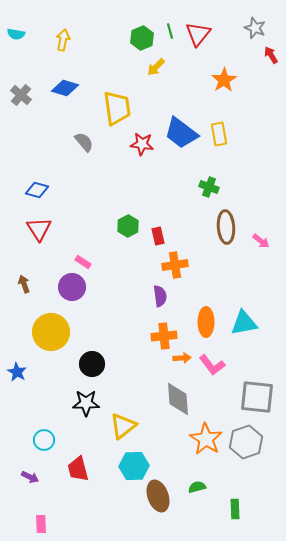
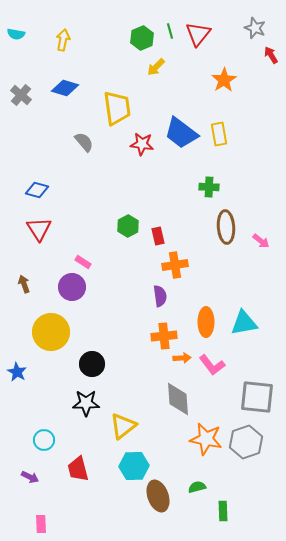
green cross at (209, 187): rotated 18 degrees counterclockwise
orange star at (206, 439): rotated 20 degrees counterclockwise
green rectangle at (235, 509): moved 12 px left, 2 px down
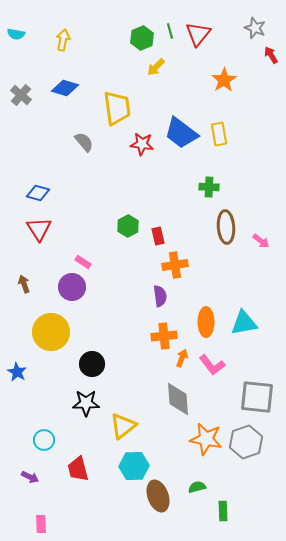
blue diamond at (37, 190): moved 1 px right, 3 px down
orange arrow at (182, 358): rotated 66 degrees counterclockwise
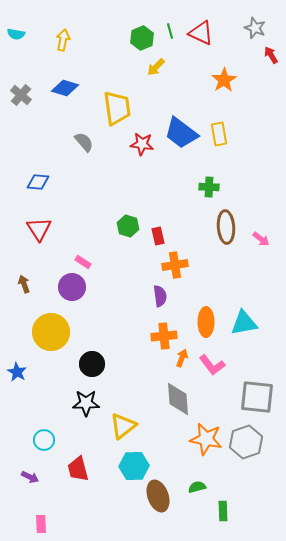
red triangle at (198, 34): moved 3 px right, 1 px up; rotated 44 degrees counterclockwise
blue diamond at (38, 193): moved 11 px up; rotated 10 degrees counterclockwise
green hexagon at (128, 226): rotated 15 degrees counterclockwise
pink arrow at (261, 241): moved 2 px up
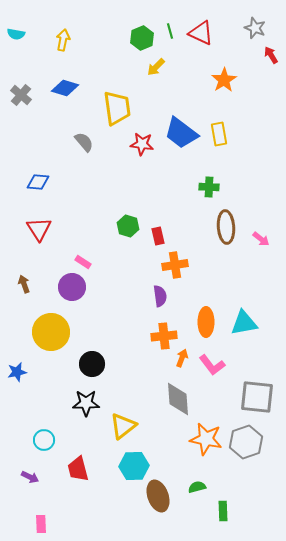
blue star at (17, 372): rotated 30 degrees clockwise
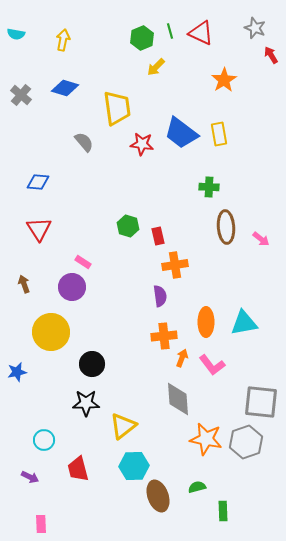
gray square at (257, 397): moved 4 px right, 5 px down
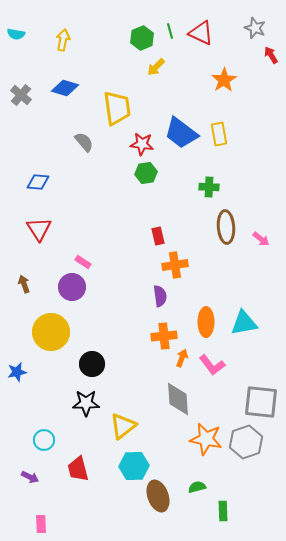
green hexagon at (128, 226): moved 18 px right, 53 px up; rotated 25 degrees counterclockwise
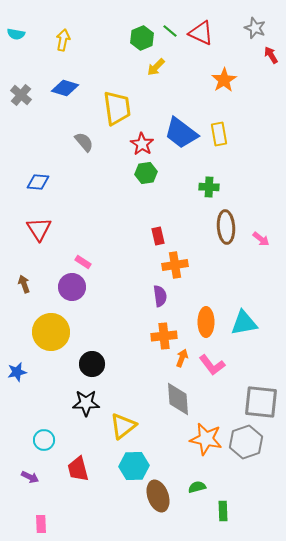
green line at (170, 31): rotated 35 degrees counterclockwise
red star at (142, 144): rotated 25 degrees clockwise
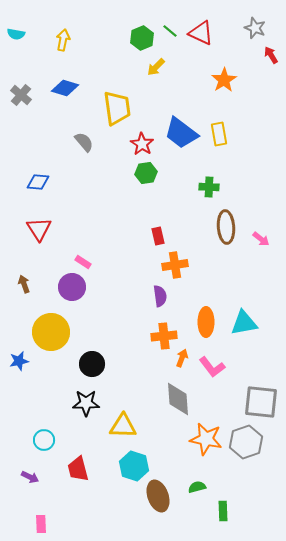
pink L-shape at (212, 365): moved 2 px down
blue star at (17, 372): moved 2 px right, 11 px up
yellow triangle at (123, 426): rotated 40 degrees clockwise
cyan hexagon at (134, 466): rotated 20 degrees clockwise
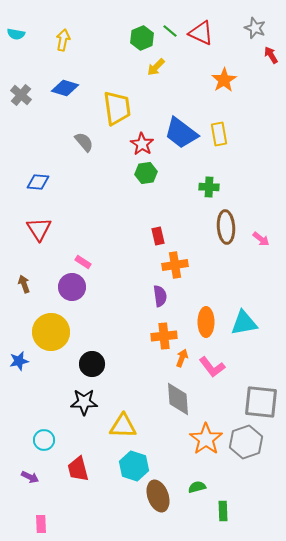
black star at (86, 403): moved 2 px left, 1 px up
orange star at (206, 439): rotated 24 degrees clockwise
